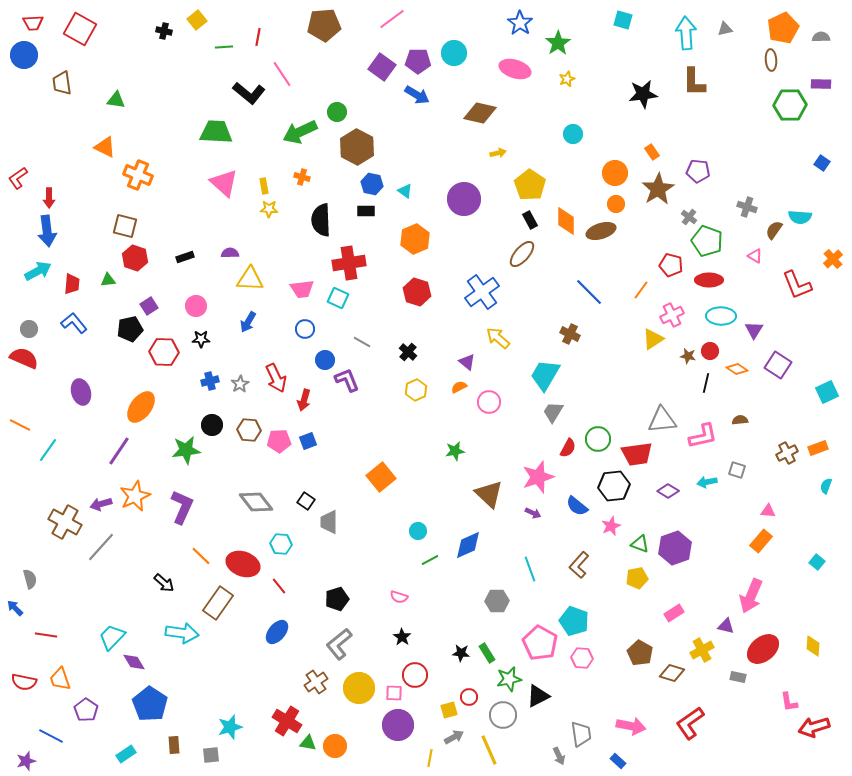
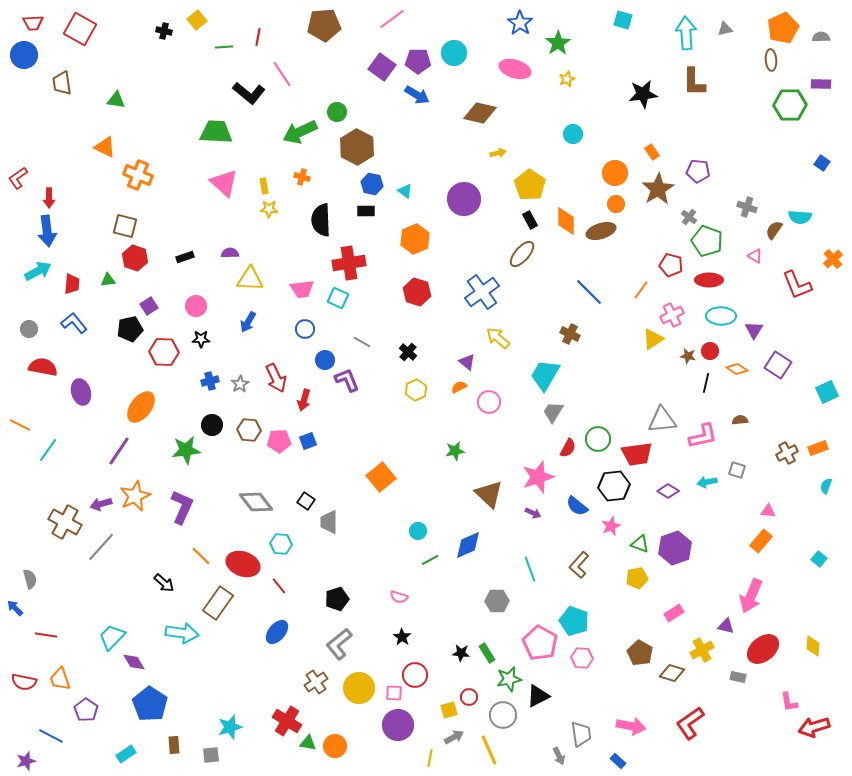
red semicircle at (24, 358): moved 19 px right, 9 px down; rotated 12 degrees counterclockwise
cyan square at (817, 562): moved 2 px right, 3 px up
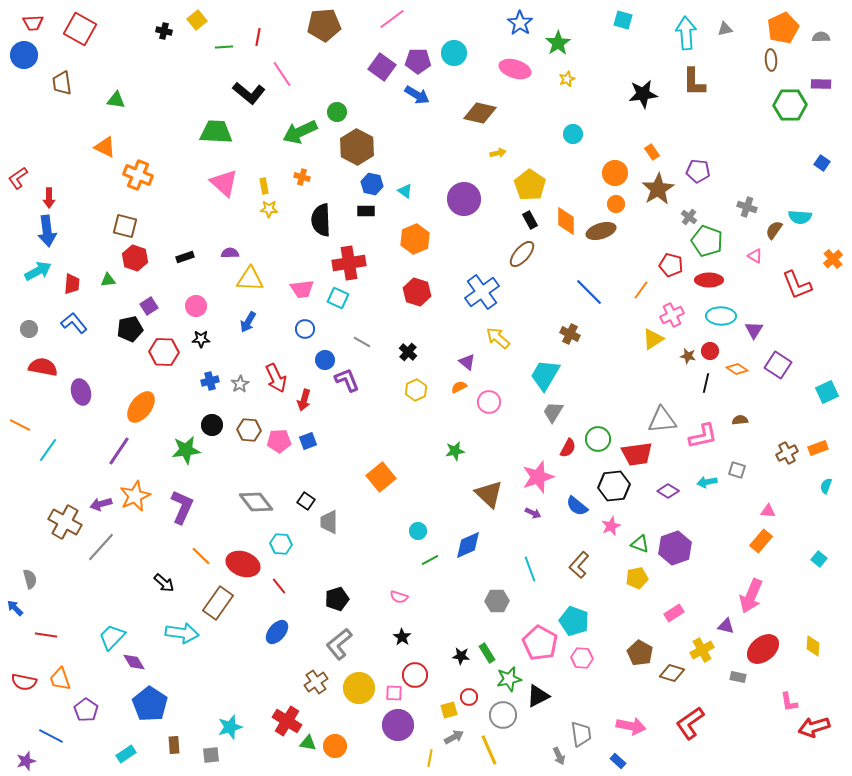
black star at (461, 653): moved 3 px down
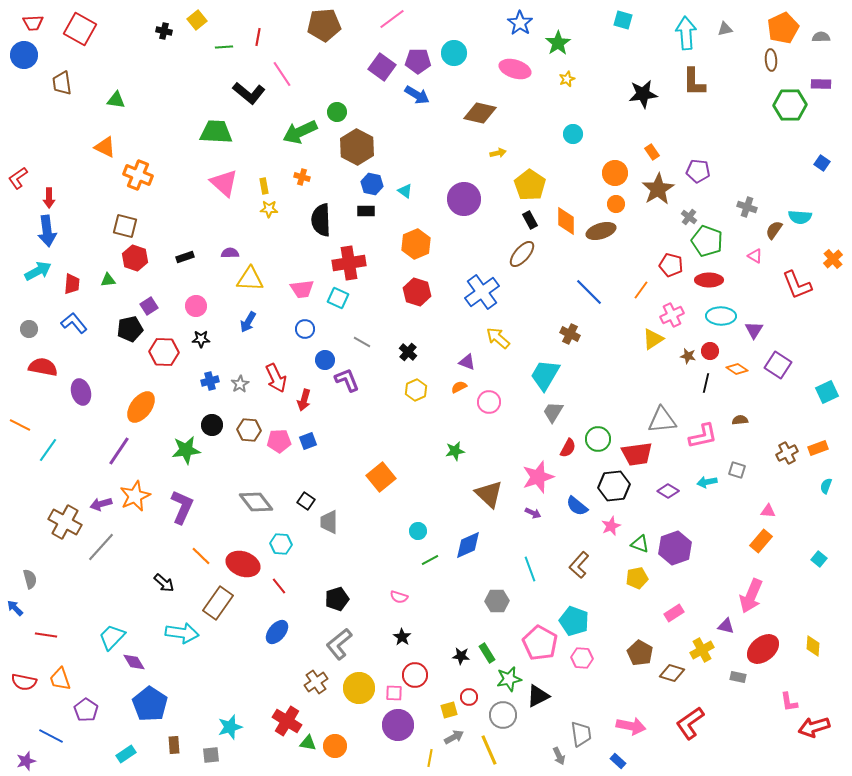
orange hexagon at (415, 239): moved 1 px right, 5 px down
purple triangle at (467, 362): rotated 18 degrees counterclockwise
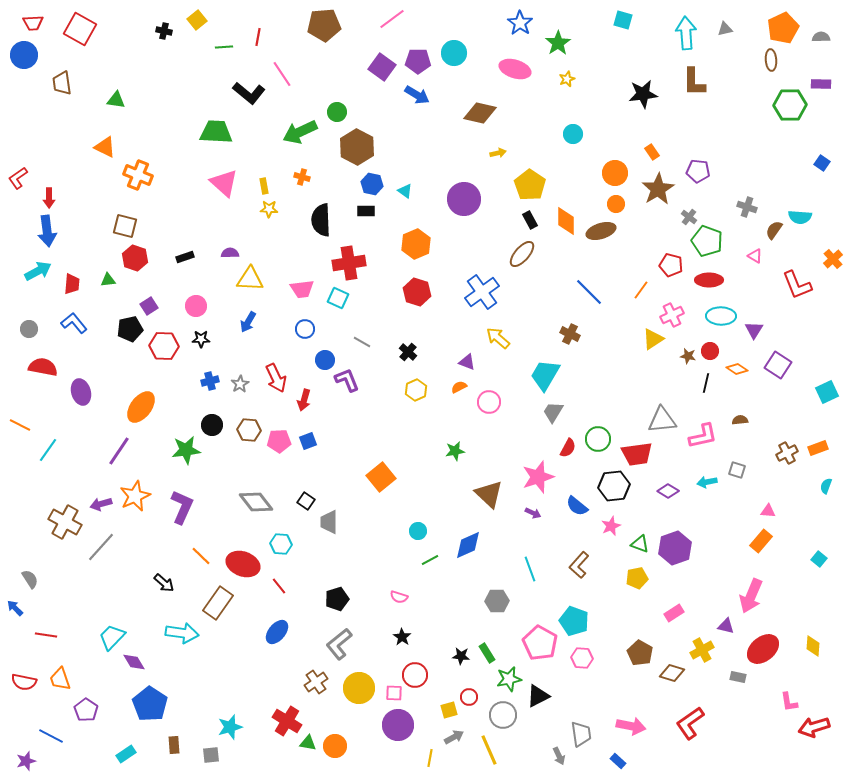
red hexagon at (164, 352): moved 6 px up
gray semicircle at (30, 579): rotated 18 degrees counterclockwise
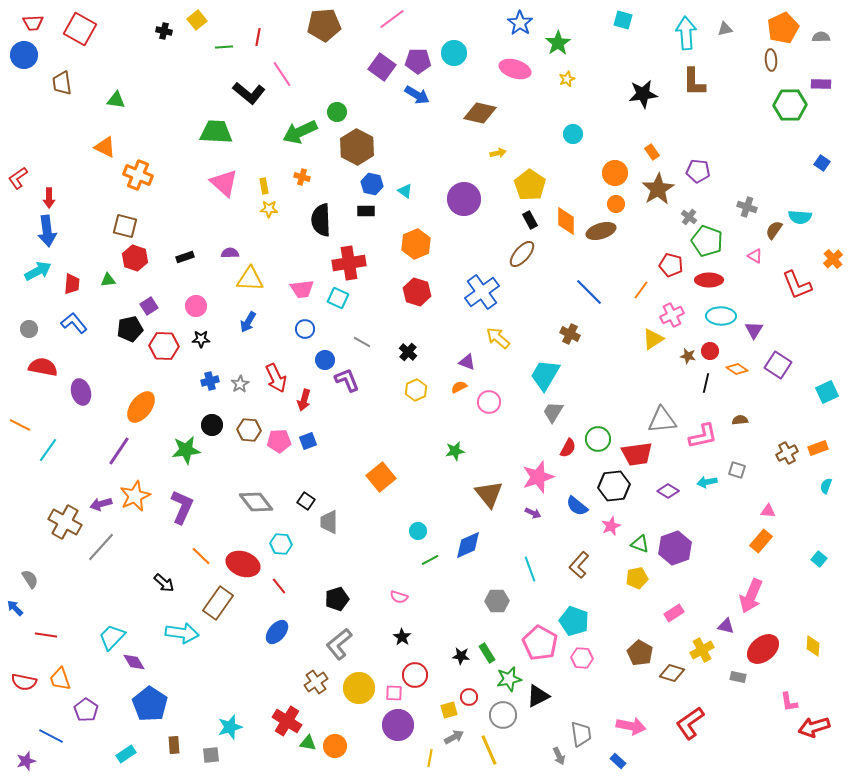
brown triangle at (489, 494): rotated 8 degrees clockwise
